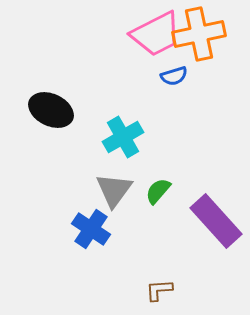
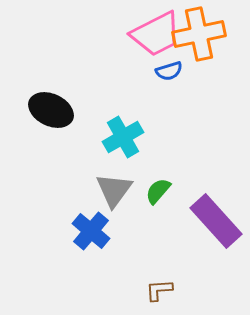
blue semicircle: moved 5 px left, 5 px up
blue cross: moved 2 px down; rotated 6 degrees clockwise
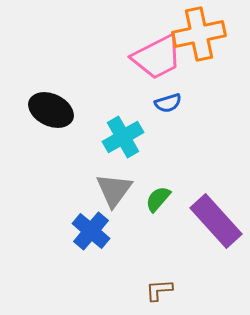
pink trapezoid: moved 1 px right, 23 px down
blue semicircle: moved 1 px left, 32 px down
green semicircle: moved 8 px down
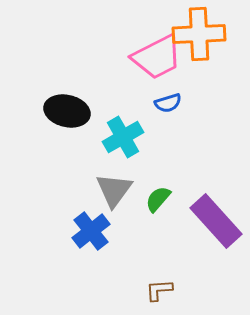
orange cross: rotated 9 degrees clockwise
black ellipse: moved 16 px right, 1 px down; rotated 12 degrees counterclockwise
blue cross: rotated 12 degrees clockwise
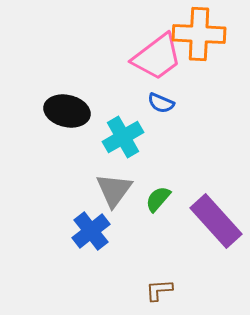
orange cross: rotated 6 degrees clockwise
pink trapezoid: rotated 10 degrees counterclockwise
blue semicircle: moved 7 px left; rotated 40 degrees clockwise
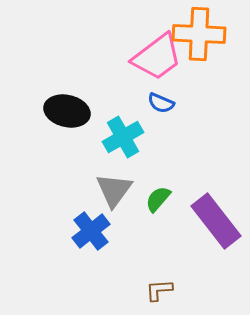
purple rectangle: rotated 4 degrees clockwise
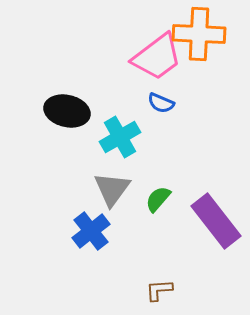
cyan cross: moved 3 px left
gray triangle: moved 2 px left, 1 px up
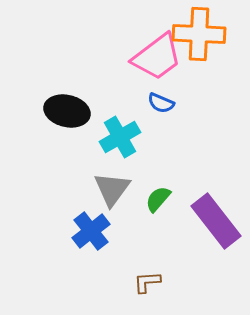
brown L-shape: moved 12 px left, 8 px up
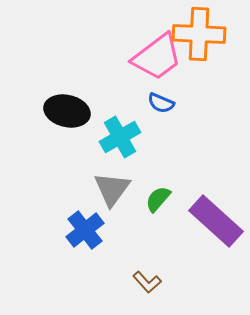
purple rectangle: rotated 10 degrees counterclockwise
blue cross: moved 6 px left, 1 px up
brown L-shape: rotated 128 degrees counterclockwise
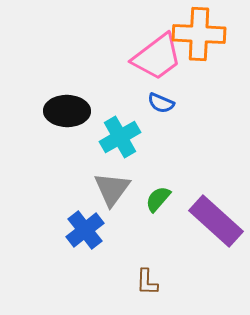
black ellipse: rotated 12 degrees counterclockwise
brown L-shape: rotated 44 degrees clockwise
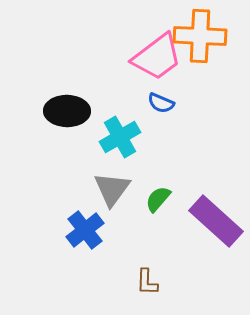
orange cross: moved 1 px right, 2 px down
